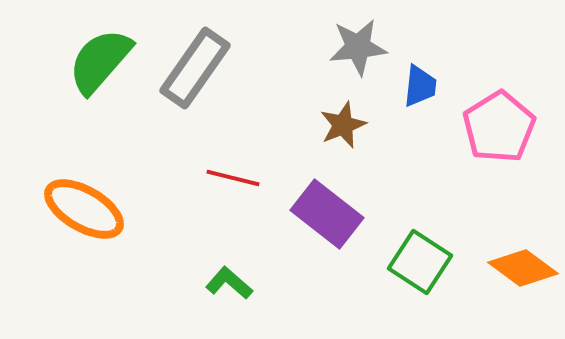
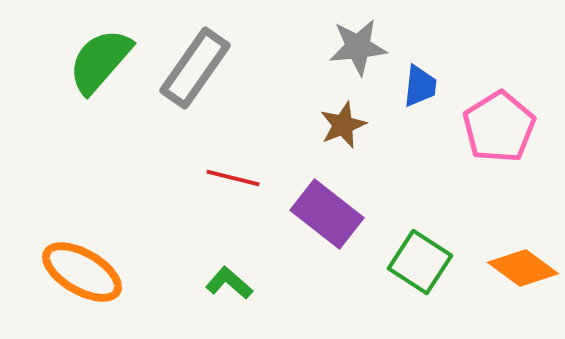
orange ellipse: moved 2 px left, 63 px down
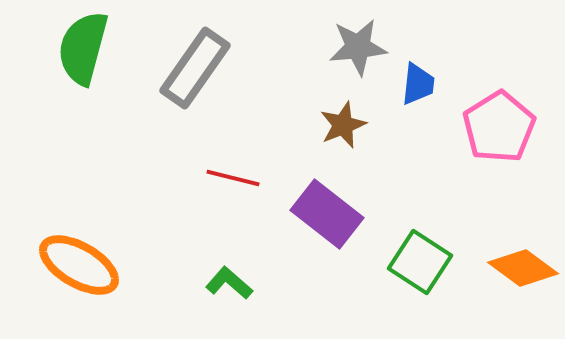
green semicircle: moved 17 px left, 13 px up; rotated 26 degrees counterclockwise
blue trapezoid: moved 2 px left, 2 px up
orange ellipse: moved 3 px left, 7 px up
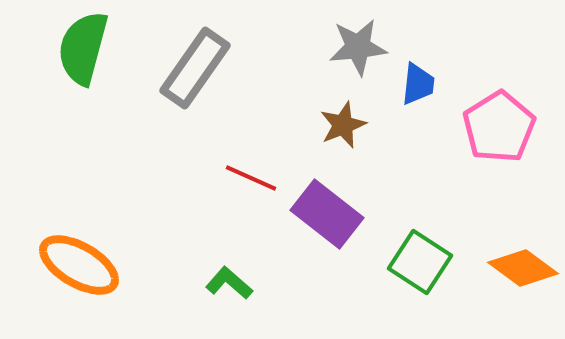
red line: moved 18 px right; rotated 10 degrees clockwise
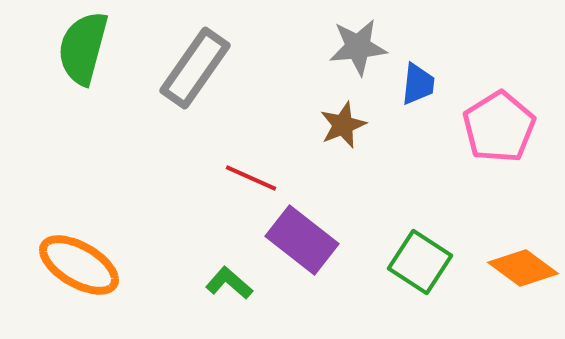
purple rectangle: moved 25 px left, 26 px down
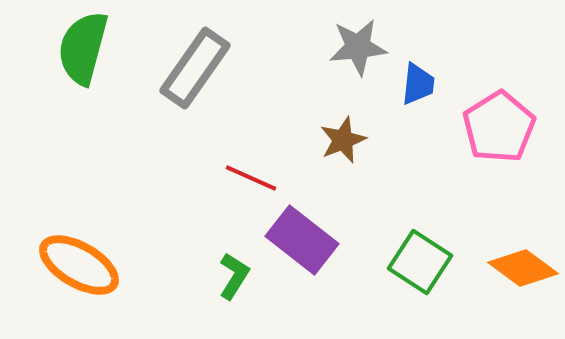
brown star: moved 15 px down
green L-shape: moved 5 px right, 7 px up; rotated 81 degrees clockwise
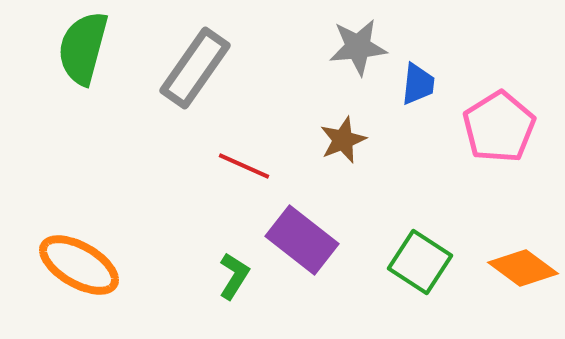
red line: moved 7 px left, 12 px up
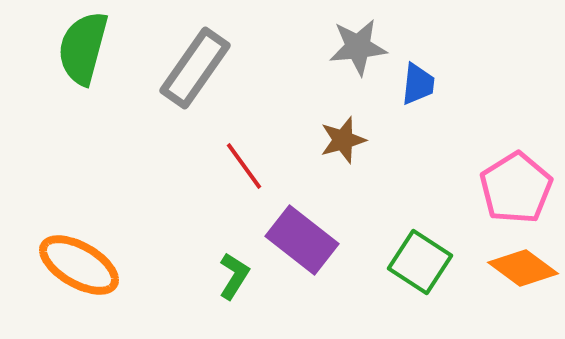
pink pentagon: moved 17 px right, 61 px down
brown star: rotated 6 degrees clockwise
red line: rotated 30 degrees clockwise
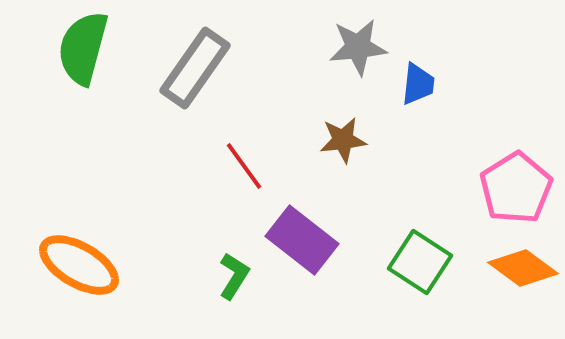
brown star: rotated 9 degrees clockwise
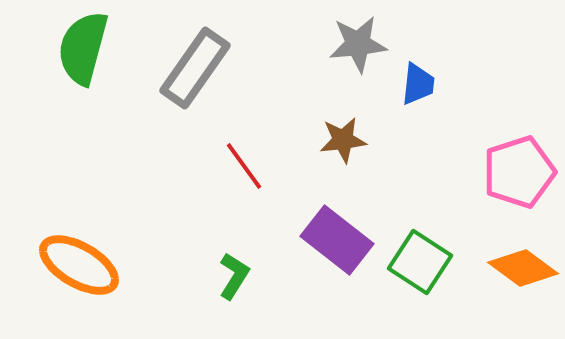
gray star: moved 3 px up
pink pentagon: moved 3 px right, 16 px up; rotated 14 degrees clockwise
purple rectangle: moved 35 px right
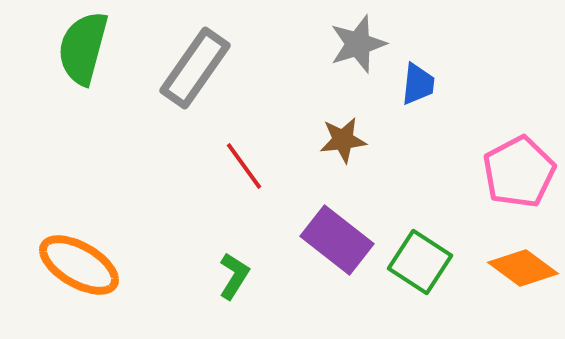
gray star: rotated 12 degrees counterclockwise
pink pentagon: rotated 10 degrees counterclockwise
